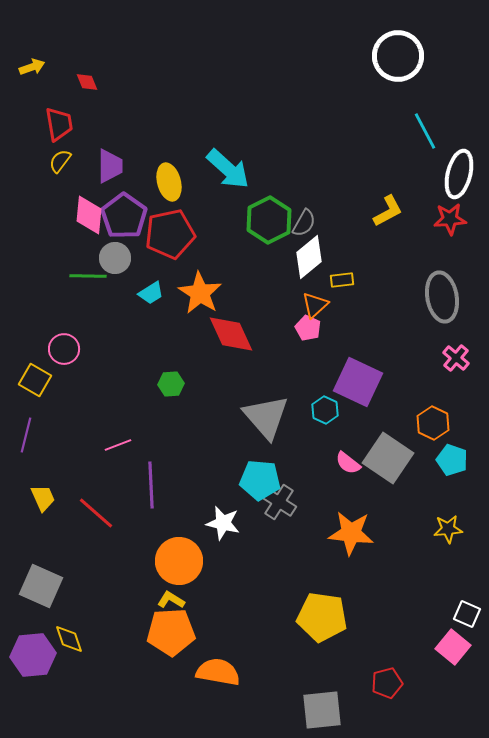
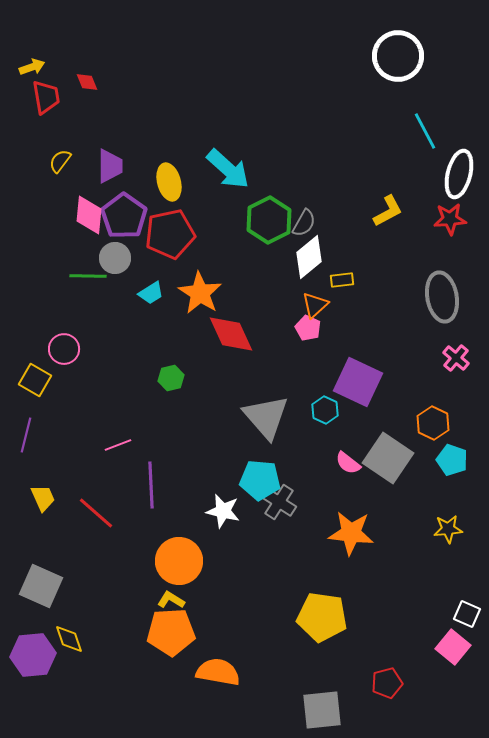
red trapezoid at (59, 124): moved 13 px left, 27 px up
green hexagon at (171, 384): moved 6 px up; rotated 10 degrees counterclockwise
white star at (223, 523): moved 12 px up
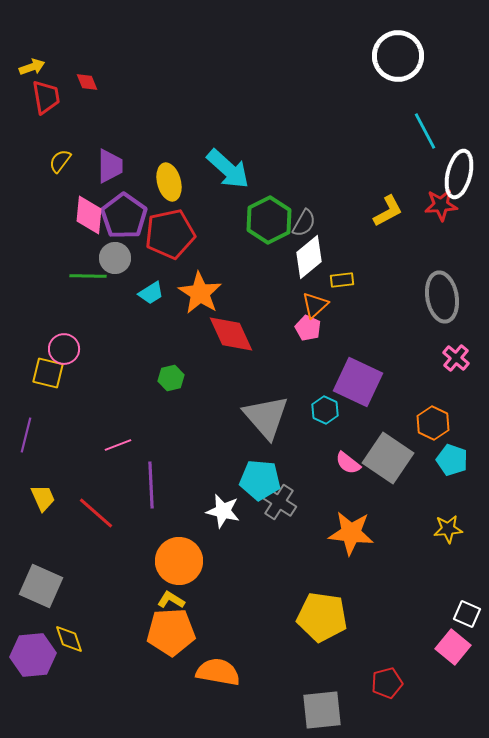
red star at (450, 219): moved 9 px left, 14 px up
yellow square at (35, 380): moved 13 px right, 7 px up; rotated 16 degrees counterclockwise
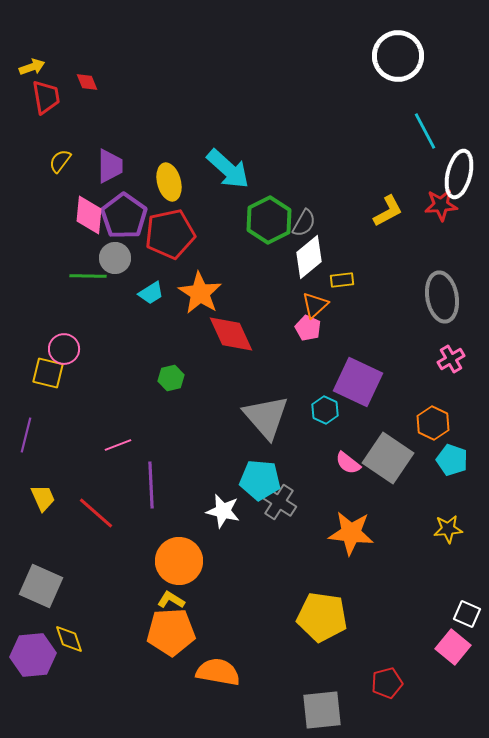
pink cross at (456, 358): moved 5 px left, 1 px down; rotated 20 degrees clockwise
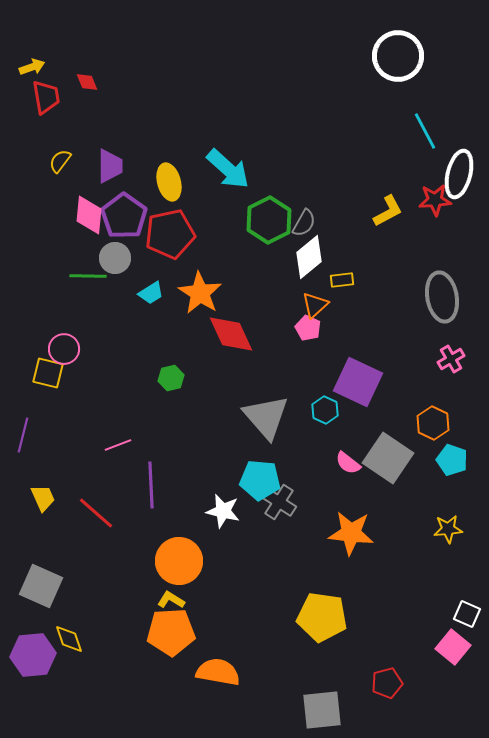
red star at (441, 205): moved 6 px left, 5 px up
purple line at (26, 435): moved 3 px left
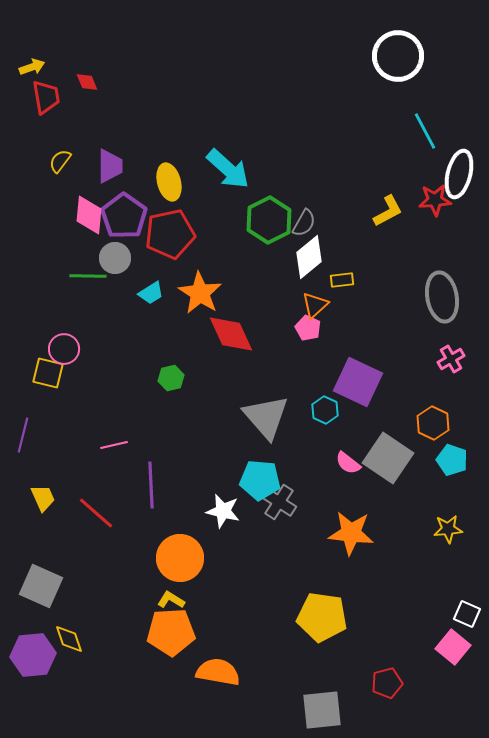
pink line at (118, 445): moved 4 px left; rotated 8 degrees clockwise
orange circle at (179, 561): moved 1 px right, 3 px up
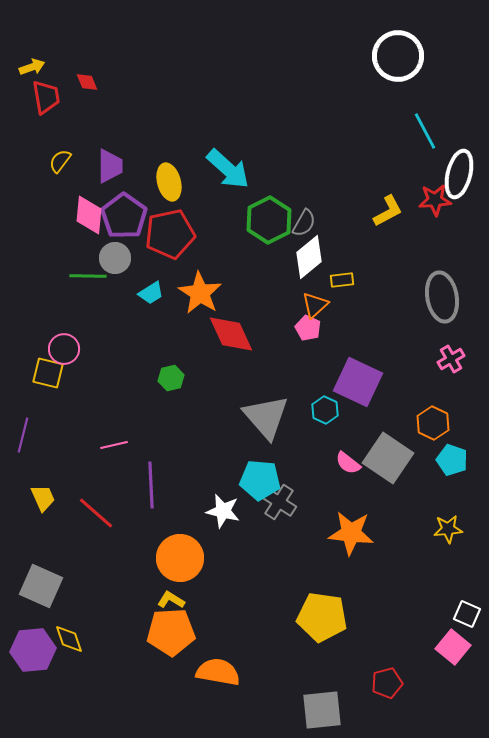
purple hexagon at (33, 655): moved 5 px up
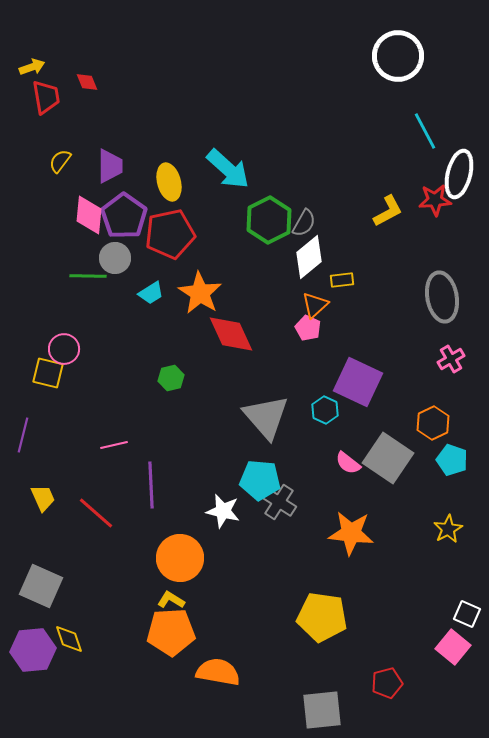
orange hexagon at (433, 423): rotated 8 degrees clockwise
yellow star at (448, 529): rotated 24 degrees counterclockwise
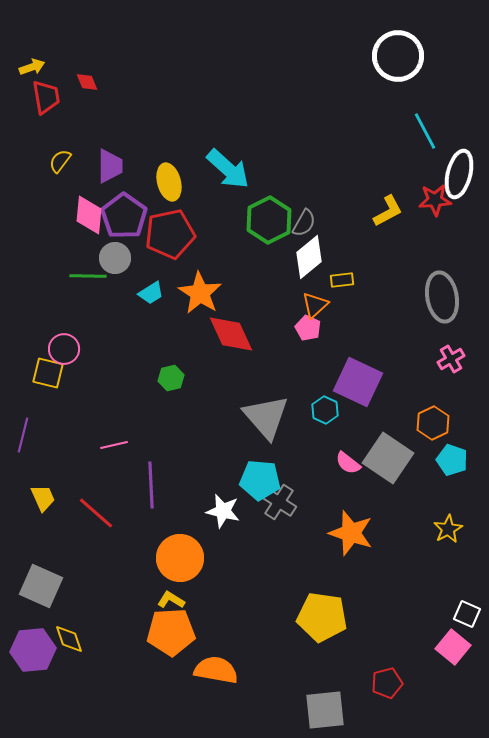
orange star at (351, 533): rotated 12 degrees clockwise
orange semicircle at (218, 672): moved 2 px left, 2 px up
gray square at (322, 710): moved 3 px right
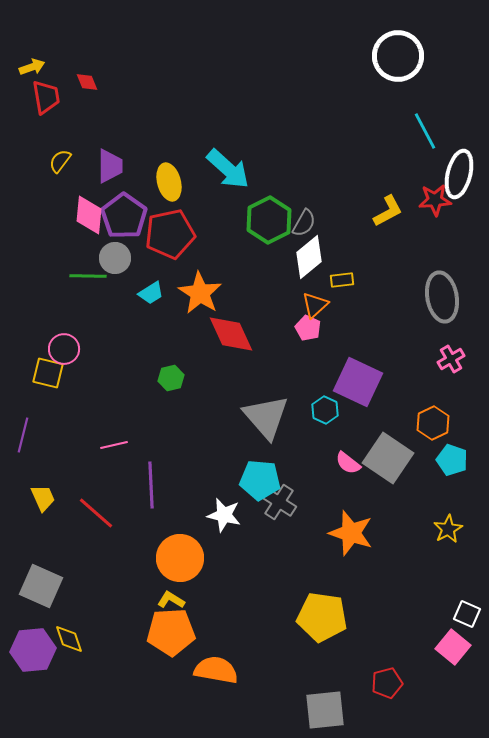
white star at (223, 511): moved 1 px right, 4 px down
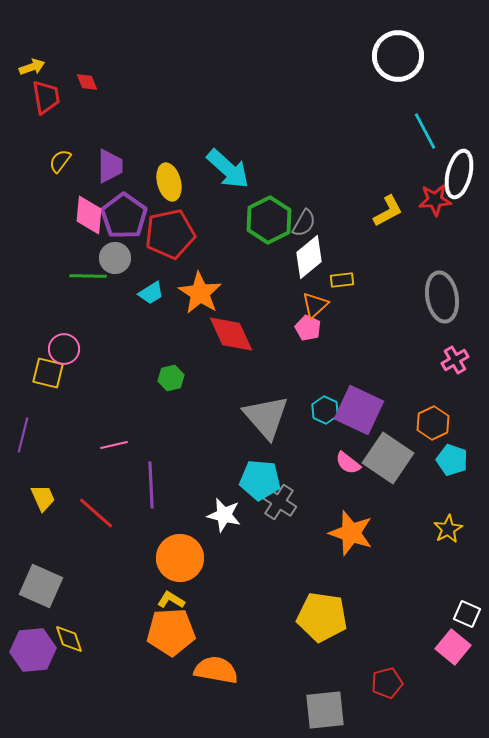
pink cross at (451, 359): moved 4 px right, 1 px down
purple square at (358, 382): moved 1 px right, 28 px down
